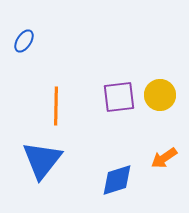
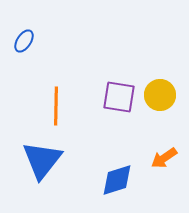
purple square: rotated 16 degrees clockwise
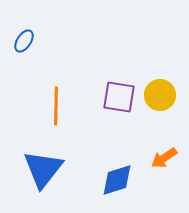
blue triangle: moved 1 px right, 9 px down
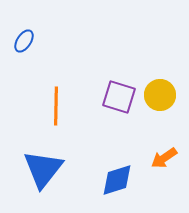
purple square: rotated 8 degrees clockwise
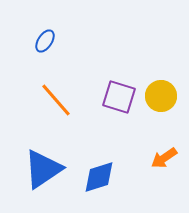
blue ellipse: moved 21 px right
yellow circle: moved 1 px right, 1 px down
orange line: moved 6 px up; rotated 42 degrees counterclockwise
blue triangle: rotated 18 degrees clockwise
blue diamond: moved 18 px left, 3 px up
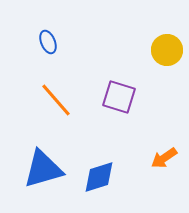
blue ellipse: moved 3 px right, 1 px down; rotated 55 degrees counterclockwise
yellow circle: moved 6 px right, 46 px up
blue triangle: rotated 18 degrees clockwise
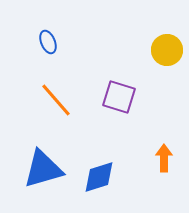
orange arrow: rotated 124 degrees clockwise
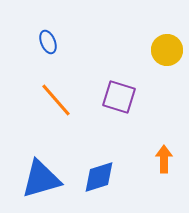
orange arrow: moved 1 px down
blue triangle: moved 2 px left, 10 px down
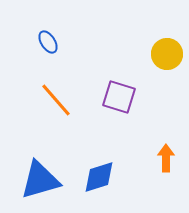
blue ellipse: rotated 10 degrees counterclockwise
yellow circle: moved 4 px down
orange arrow: moved 2 px right, 1 px up
blue triangle: moved 1 px left, 1 px down
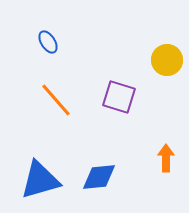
yellow circle: moved 6 px down
blue diamond: rotated 12 degrees clockwise
